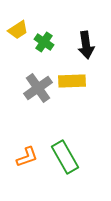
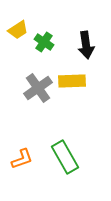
orange L-shape: moved 5 px left, 2 px down
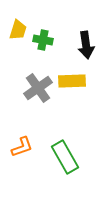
yellow trapezoid: rotated 40 degrees counterclockwise
green cross: moved 1 px left, 2 px up; rotated 24 degrees counterclockwise
orange L-shape: moved 12 px up
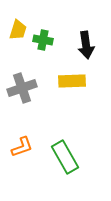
gray cross: moved 16 px left; rotated 16 degrees clockwise
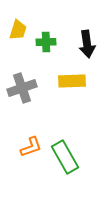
green cross: moved 3 px right, 2 px down; rotated 12 degrees counterclockwise
black arrow: moved 1 px right, 1 px up
orange L-shape: moved 9 px right
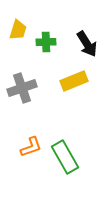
black arrow: rotated 24 degrees counterclockwise
yellow rectangle: moved 2 px right; rotated 20 degrees counterclockwise
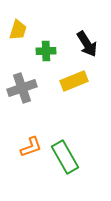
green cross: moved 9 px down
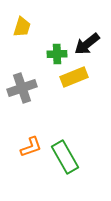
yellow trapezoid: moved 4 px right, 3 px up
black arrow: rotated 84 degrees clockwise
green cross: moved 11 px right, 3 px down
yellow rectangle: moved 4 px up
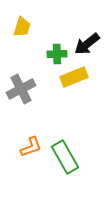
gray cross: moved 1 px left, 1 px down; rotated 8 degrees counterclockwise
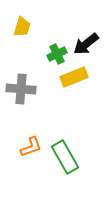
black arrow: moved 1 px left
green cross: rotated 24 degrees counterclockwise
gray cross: rotated 32 degrees clockwise
